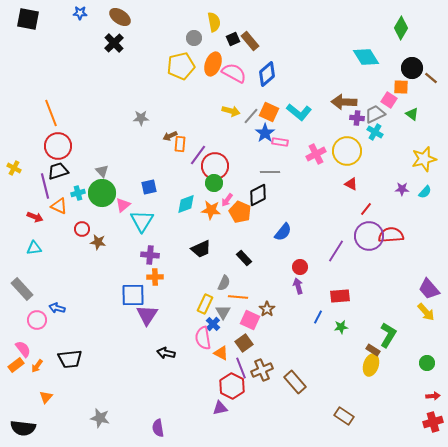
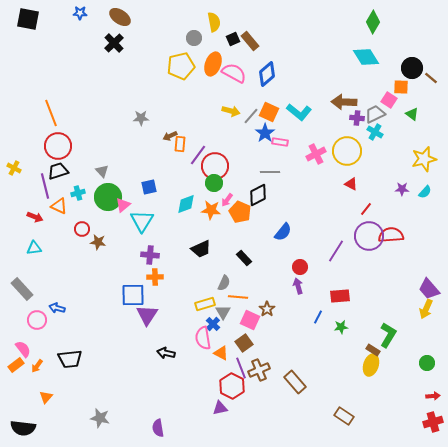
green diamond at (401, 28): moved 28 px left, 6 px up
green circle at (102, 193): moved 6 px right, 4 px down
yellow rectangle at (205, 304): rotated 48 degrees clockwise
yellow arrow at (426, 312): moved 3 px up; rotated 66 degrees clockwise
brown cross at (262, 370): moved 3 px left
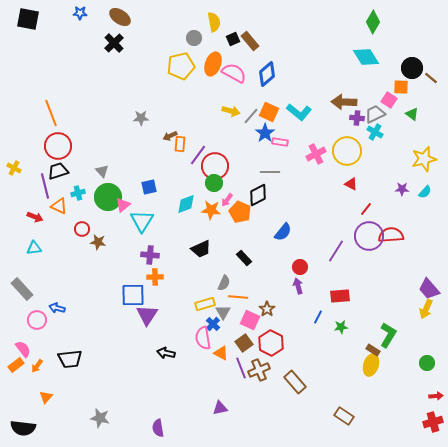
red hexagon at (232, 386): moved 39 px right, 43 px up
red arrow at (433, 396): moved 3 px right
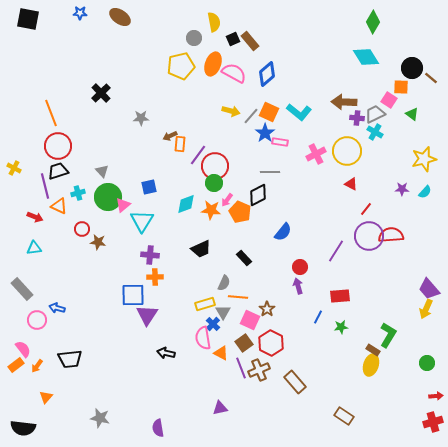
black cross at (114, 43): moved 13 px left, 50 px down
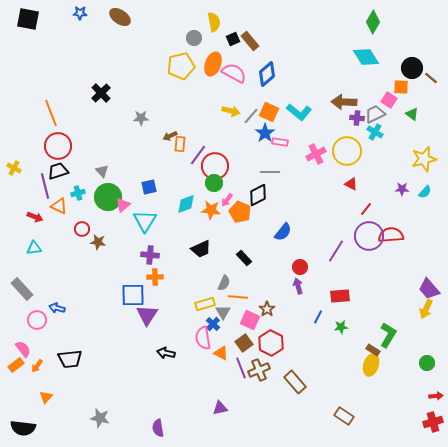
cyan triangle at (142, 221): moved 3 px right
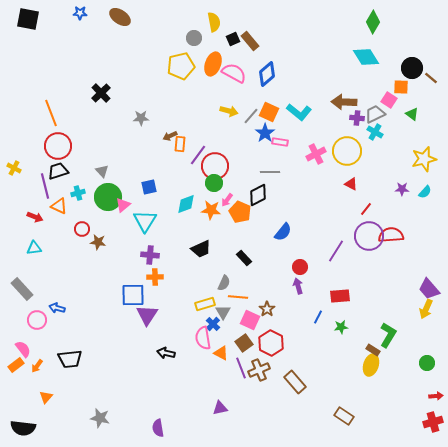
yellow arrow at (231, 111): moved 2 px left
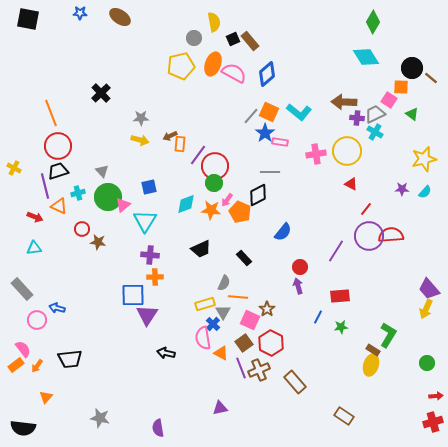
yellow arrow at (229, 111): moved 89 px left, 29 px down
pink cross at (316, 154): rotated 18 degrees clockwise
